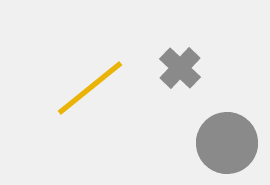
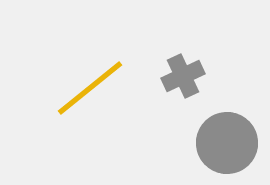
gray cross: moved 3 px right, 8 px down; rotated 21 degrees clockwise
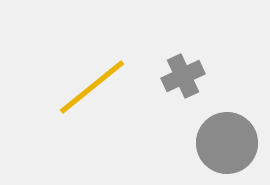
yellow line: moved 2 px right, 1 px up
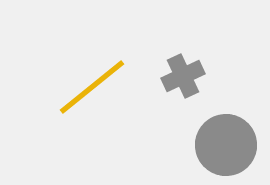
gray circle: moved 1 px left, 2 px down
